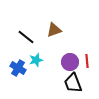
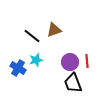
black line: moved 6 px right, 1 px up
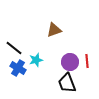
black line: moved 18 px left, 12 px down
black trapezoid: moved 6 px left
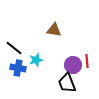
brown triangle: rotated 28 degrees clockwise
purple circle: moved 3 px right, 3 px down
blue cross: rotated 21 degrees counterclockwise
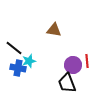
cyan star: moved 7 px left, 1 px down
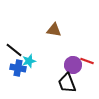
black line: moved 2 px down
red line: rotated 64 degrees counterclockwise
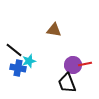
red line: moved 2 px left, 3 px down; rotated 32 degrees counterclockwise
